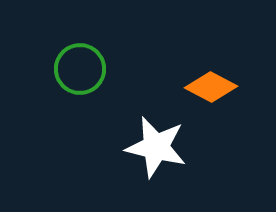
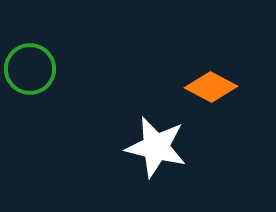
green circle: moved 50 px left
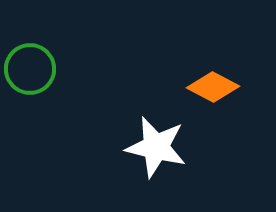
orange diamond: moved 2 px right
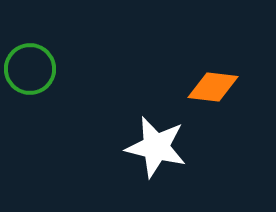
orange diamond: rotated 21 degrees counterclockwise
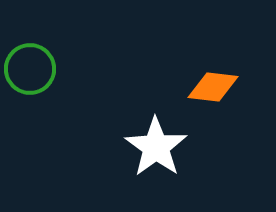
white star: rotated 22 degrees clockwise
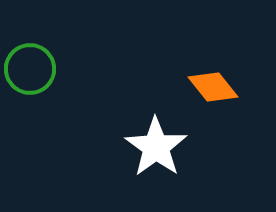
orange diamond: rotated 45 degrees clockwise
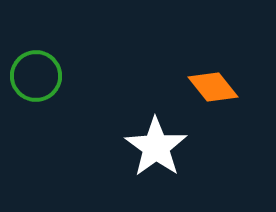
green circle: moved 6 px right, 7 px down
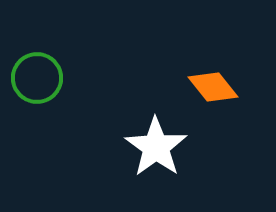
green circle: moved 1 px right, 2 px down
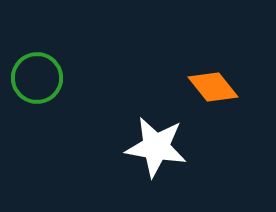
white star: rotated 26 degrees counterclockwise
